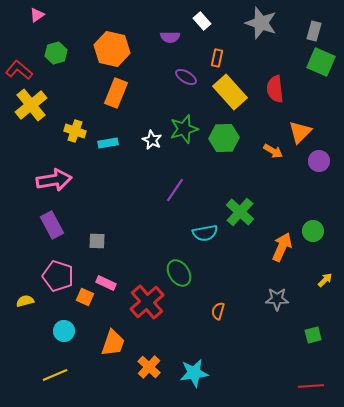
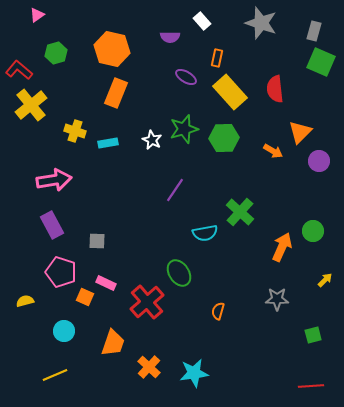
pink pentagon at (58, 276): moved 3 px right, 4 px up
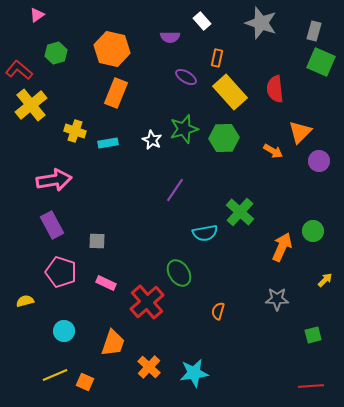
orange square at (85, 297): moved 85 px down
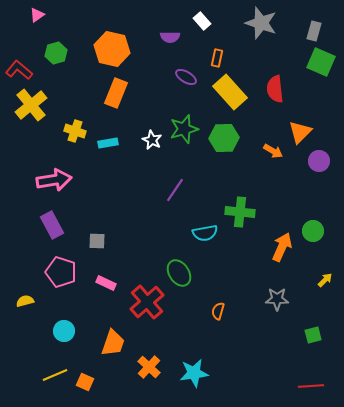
green cross at (240, 212): rotated 36 degrees counterclockwise
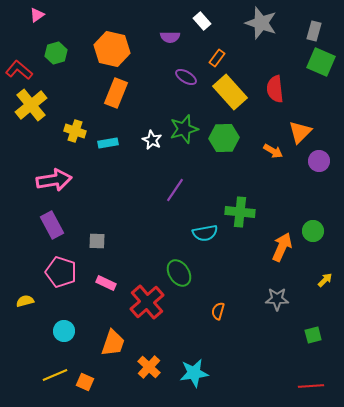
orange rectangle at (217, 58): rotated 24 degrees clockwise
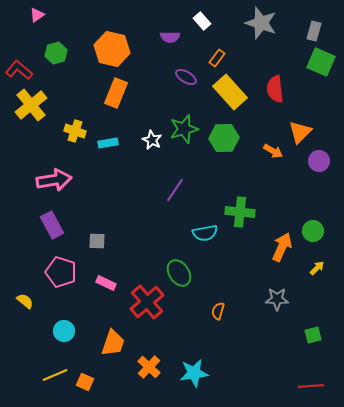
yellow arrow at (325, 280): moved 8 px left, 12 px up
yellow semicircle at (25, 301): rotated 54 degrees clockwise
